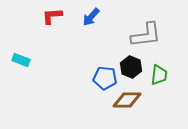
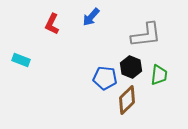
red L-shape: moved 8 px down; rotated 60 degrees counterclockwise
brown diamond: rotated 44 degrees counterclockwise
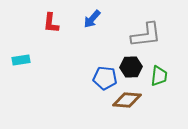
blue arrow: moved 1 px right, 2 px down
red L-shape: moved 1 px left, 1 px up; rotated 20 degrees counterclockwise
cyan rectangle: rotated 30 degrees counterclockwise
black hexagon: rotated 25 degrees counterclockwise
green trapezoid: moved 1 px down
brown diamond: rotated 48 degrees clockwise
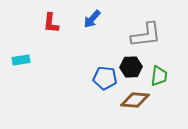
brown diamond: moved 8 px right
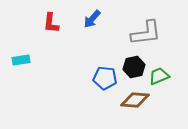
gray L-shape: moved 2 px up
black hexagon: moved 3 px right; rotated 10 degrees counterclockwise
green trapezoid: rotated 120 degrees counterclockwise
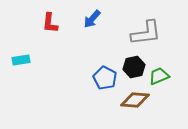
red L-shape: moved 1 px left
blue pentagon: rotated 20 degrees clockwise
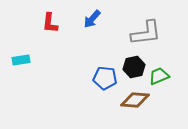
blue pentagon: rotated 20 degrees counterclockwise
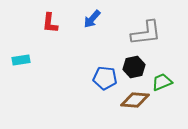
green trapezoid: moved 3 px right, 6 px down
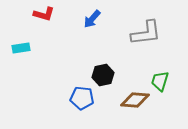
red L-shape: moved 6 px left, 9 px up; rotated 80 degrees counterclockwise
cyan rectangle: moved 12 px up
black hexagon: moved 31 px left, 8 px down
blue pentagon: moved 23 px left, 20 px down
green trapezoid: moved 2 px left, 1 px up; rotated 50 degrees counterclockwise
